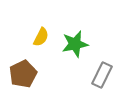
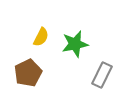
brown pentagon: moved 5 px right, 1 px up
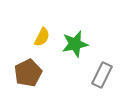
yellow semicircle: moved 1 px right
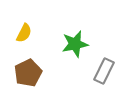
yellow semicircle: moved 18 px left, 4 px up
gray rectangle: moved 2 px right, 4 px up
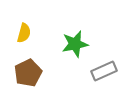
yellow semicircle: rotated 12 degrees counterclockwise
gray rectangle: rotated 40 degrees clockwise
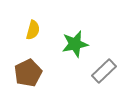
yellow semicircle: moved 9 px right, 3 px up
gray rectangle: rotated 20 degrees counterclockwise
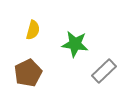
green star: rotated 20 degrees clockwise
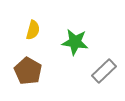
green star: moved 2 px up
brown pentagon: moved 2 px up; rotated 16 degrees counterclockwise
